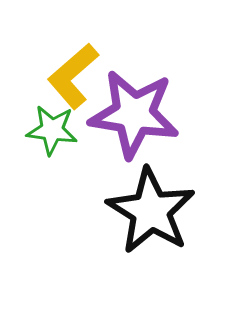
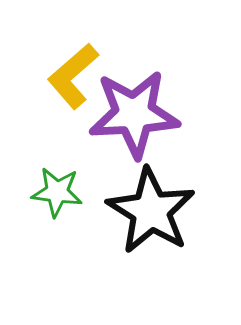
purple star: rotated 12 degrees counterclockwise
green star: moved 5 px right, 62 px down
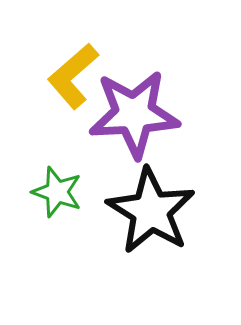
green star: rotated 12 degrees clockwise
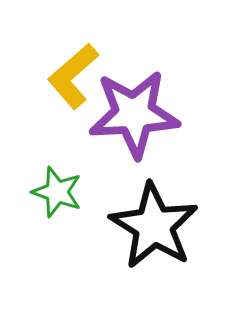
black star: moved 3 px right, 15 px down
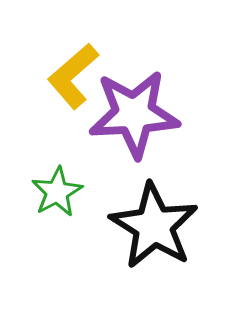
green star: rotated 24 degrees clockwise
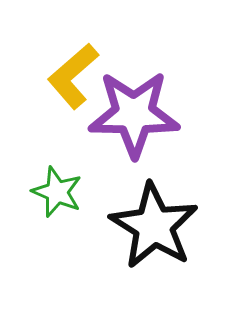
purple star: rotated 4 degrees clockwise
green star: rotated 21 degrees counterclockwise
